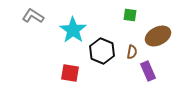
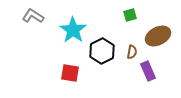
green square: rotated 24 degrees counterclockwise
black hexagon: rotated 10 degrees clockwise
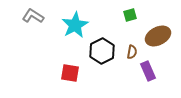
cyan star: moved 2 px right, 5 px up; rotated 8 degrees clockwise
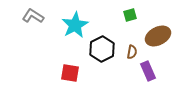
black hexagon: moved 2 px up
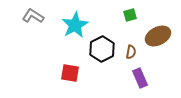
brown semicircle: moved 1 px left
purple rectangle: moved 8 px left, 7 px down
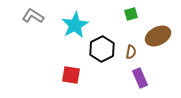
green square: moved 1 px right, 1 px up
red square: moved 1 px right, 2 px down
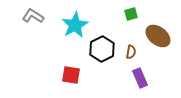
brown ellipse: rotated 65 degrees clockwise
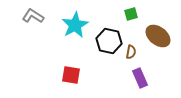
black hexagon: moved 7 px right, 8 px up; rotated 20 degrees counterclockwise
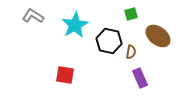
red square: moved 6 px left
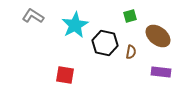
green square: moved 1 px left, 2 px down
black hexagon: moved 4 px left, 2 px down
purple rectangle: moved 21 px right, 6 px up; rotated 60 degrees counterclockwise
